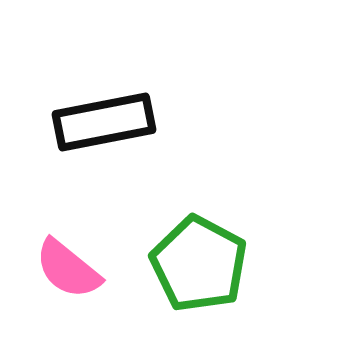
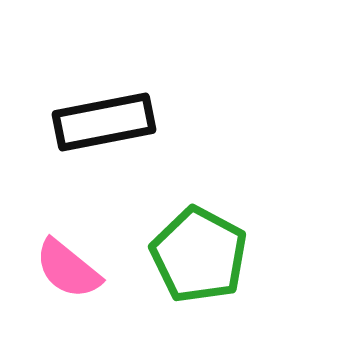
green pentagon: moved 9 px up
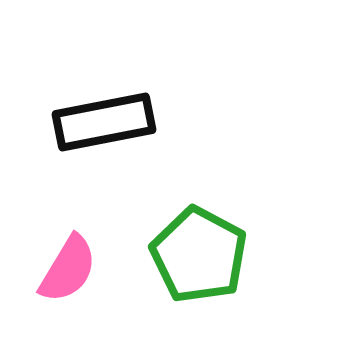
pink semicircle: rotated 98 degrees counterclockwise
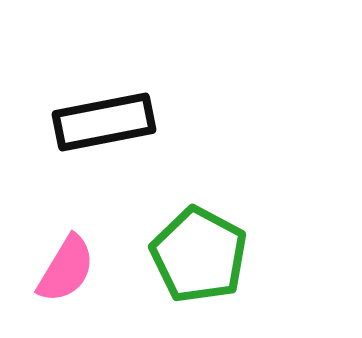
pink semicircle: moved 2 px left
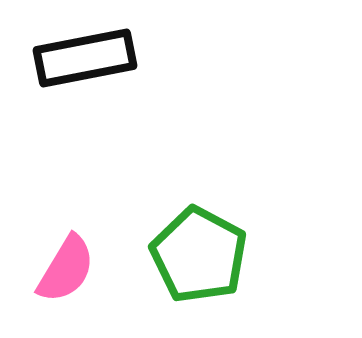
black rectangle: moved 19 px left, 64 px up
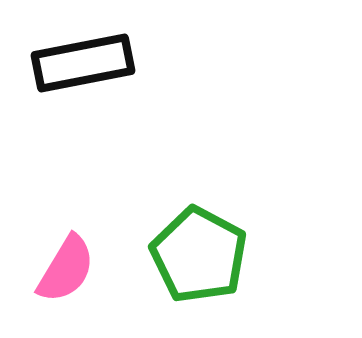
black rectangle: moved 2 px left, 5 px down
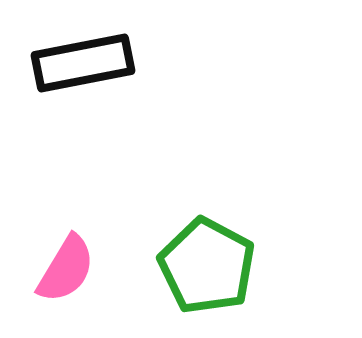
green pentagon: moved 8 px right, 11 px down
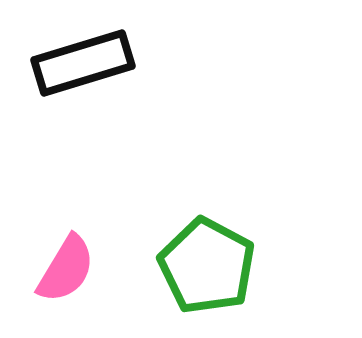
black rectangle: rotated 6 degrees counterclockwise
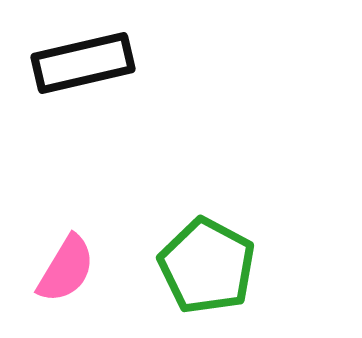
black rectangle: rotated 4 degrees clockwise
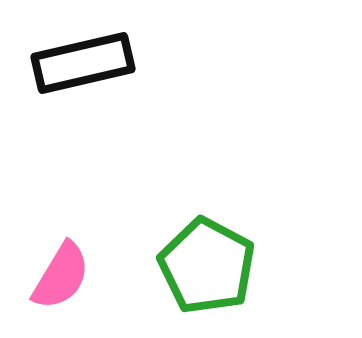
pink semicircle: moved 5 px left, 7 px down
